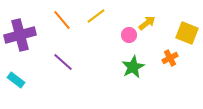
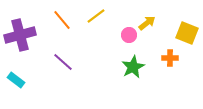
orange cross: rotated 28 degrees clockwise
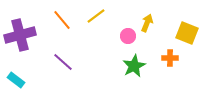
yellow arrow: rotated 30 degrees counterclockwise
pink circle: moved 1 px left, 1 px down
green star: moved 1 px right, 1 px up
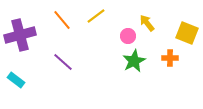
yellow arrow: rotated 60 degrees counterclockwise
green star: moved 5 px up
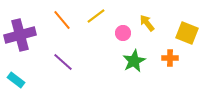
pink circle: moved 5 px left, 3 px up
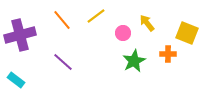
orange cross: moved 2 px left, 4 px up
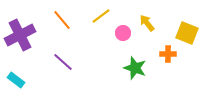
yellow line: moved 5 px right
purple cross: rotated 12 degrees counterclockwise
green star: moved 1 px right, 7 px down; rotated 25 degrees counterclockwise
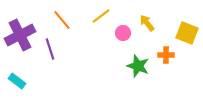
orange cross: moved 2 px left, 1 px down
purple line: moved 13 px left, 13 px up; rotated 30 degrees clockwise
green star: moved 3 px right, 2 px up
cyan rectangle: moved 1 px right, 1 px down
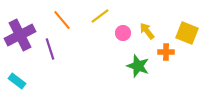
yellow line: moved 1 px left
yellow arrow: moved 8 px down
orange cross: moved 3 px up
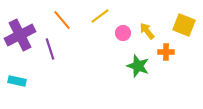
yellow square: moved 3 px left, 8 px up
cyan rectangle: rotated 24 degrees counterclockwise
